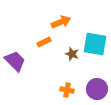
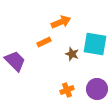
orange cross: rotated 32 degrees counterclockwise
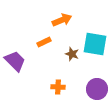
orange arrow: moved 1 px right, 2 px up
orange cross: moved 9 px left, 3 px up; rotated 24 degrees clockwise
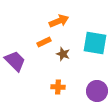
orange arrow: moved 3 px left, 1 px down
cyan square: moved 1 px up
brown star: moved 9 px left
purple circle: moved 2 px down
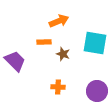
orange rectangle: rotated 24 degrees clockwise
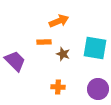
cyan square: moved 5 px down
purple circle: moved 1 px right, 2 px up
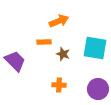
orange cross: moved 1 px right, 2 px up
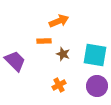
orange rectangle: moved 1 px up
cyan square: moved 7 px down
orange cross: rotated 32 degrees counterclockwise
purple circle: moved 1 px left, 3 px up
